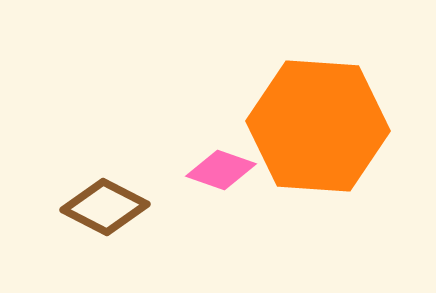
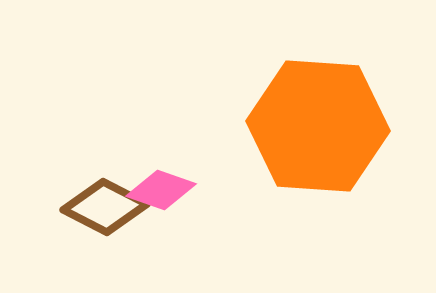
pink diamond: moved 60 px left, 20 px down
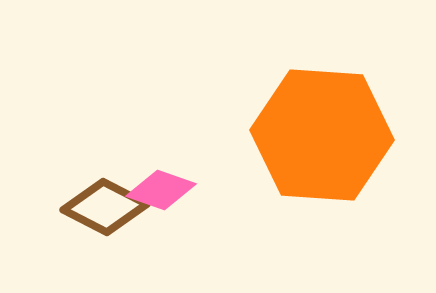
orange hexagon: moved 4 px right, 9 px down
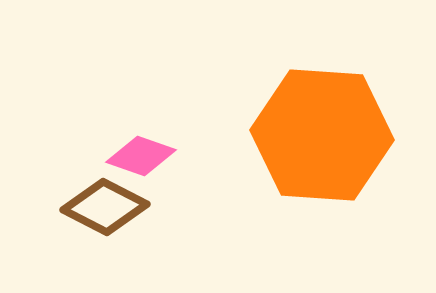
pink diamond: moved 20 px left, 34 px up
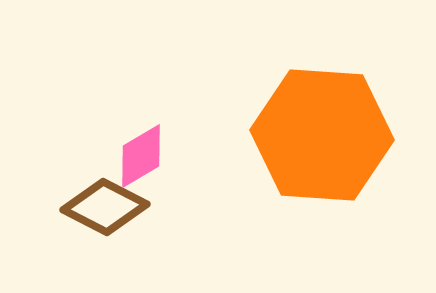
pink diamond: rotated 50 degrees counterclockwise
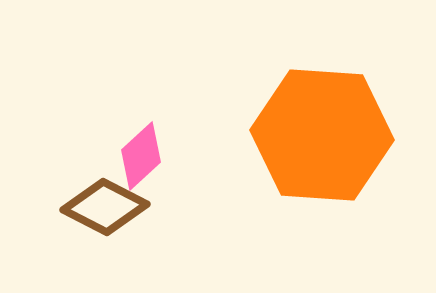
pink diamond: rotated 12 degrees counterclockwise
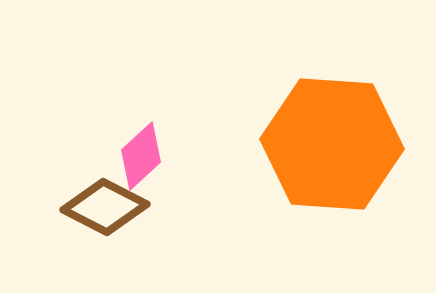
orange hexagon: moved 10 px right, 9 px down
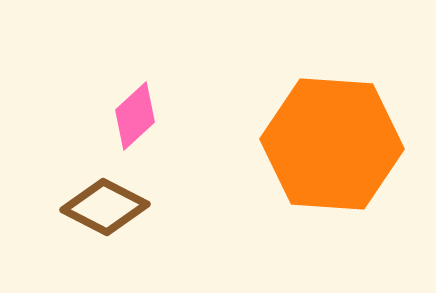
pink diamond: moved 6 px left, 40 px up
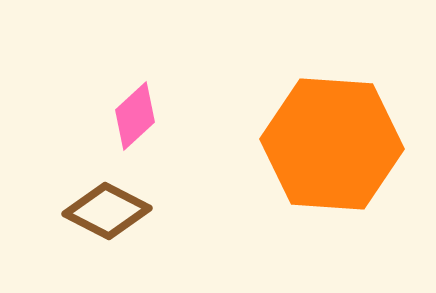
brown diamond: moved 2 px right, 4 px down
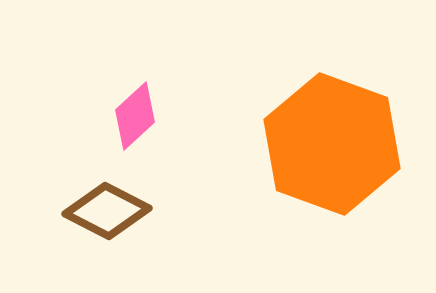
orange hexagon: rotated 16 degrees clockwise
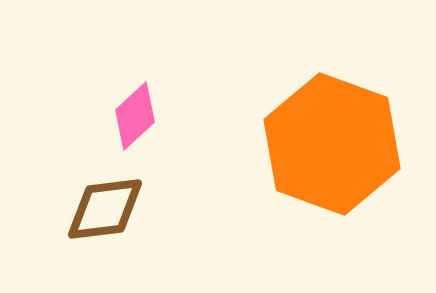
brown diamond: moved 2 px left, 2 px up; rotated 34 degrees counterclockwise
